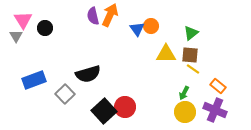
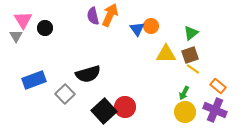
brown square: rotated 24 degrees counterclockwise
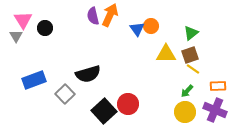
orange rectangle: rotated 42 degrees counterclockwise
green arrow: moved 3 px right, 2 px up; rotated 16 degrees clockwise
red circle: moved 3 px right, 3 px up
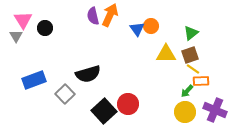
orange rectangle: moved 17 px left, 5 px up
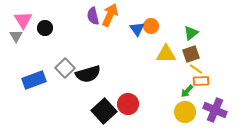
brown square: moved 1 px right, 1 px up
yellow line: moved 3 px right
gray square: moved 26 px up
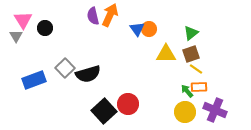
orange circle: moved 2 px left, 3 px down
orange rectangle: moved 2 px left, 6 px down
green arrow: rotated 96 degrees clockwise
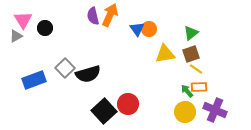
gray triangle: rotated 32 degrees clockwise
yellow triangle: moved 1 px left; rotated 10 degrees counterclockwise
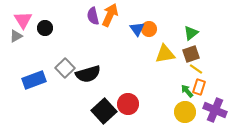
orange rectangle: rotated 70 degrees counterclockwise
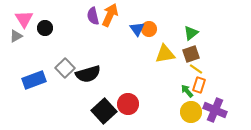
pink triangle: moved 1 px right, 1 px up
orange rectangle: moved 2 px up
yellow circle: moved 6 px right
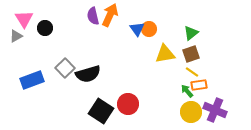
yellow line: moved 4 px left, 3 px down
blue rectangle: moved 2 px left
orange rectangle: rotated 63 degrees clockwise
black square: moved 3 px left; rotated 15 degrees counterclockwise
